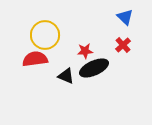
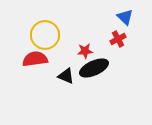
red cross: moved 5 px left, 6 px up; rotated 14 degrees clockwise
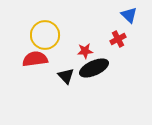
blue triangle: moved 4 px right, 2 px up
black triangle: rotated 24 degrees clockwise
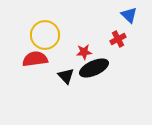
red star: moved 1 px left, 1 px down
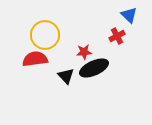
red cross: moved 1 px left, 3 px up
